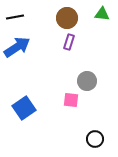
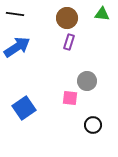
black line: moved 3 px up; rotated 18 degrees clockwise
pink square: moved 1 px left, 2 px up
black circle: moved 2 px left, 14 px up
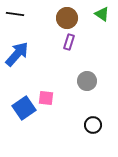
green triangle: rotated 28 degrees clockwise
blue arrow: moved 7 px down; rotated 16 degrees counterclockwise
pink square: moved 24 px left
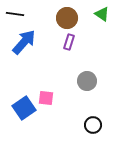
blue arrow: moved 7 px right, 12 px up
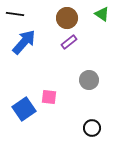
purple rectangle: rotated 35 degrees clockwise
gray circle: moved 2 px right, 1 px up
pink square: moved 3 px right, 1 px up
blue square: moved 1 px down
black circle: moved 1 px left, 3 px down
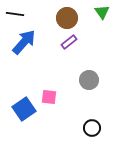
green triangle: moved 2 px up; rotated 21 degrees clockwise
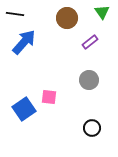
purple rectangle: moved 21 px right
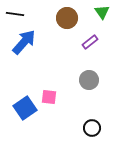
blue square: moved 1 px right, 1 px up
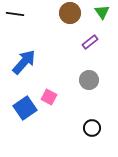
brown circle: moved 3 px right, 5 px up
blue arrow: moved 20 px down
pink square: rotated 21 degrees clockwise
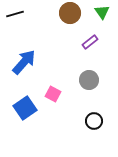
black line: rotated 24 degrees counterclockwise
pink square: moved 4 px right, 3 px up
black circle: moved 2 px right, 7 px up
